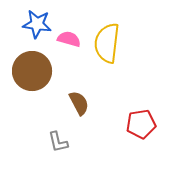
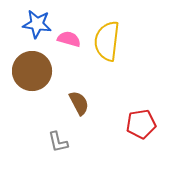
yellow semicircle: moved 2 px up
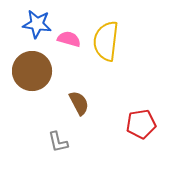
yellow semicircle: moved 1 px left
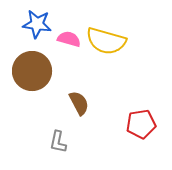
yellow semicircle: rotated 81 degrees counterclockwise
gray L-shape: rotated 25 degrees clockwise
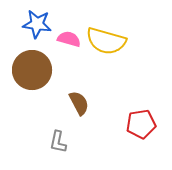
brown circle: moved 1 px up
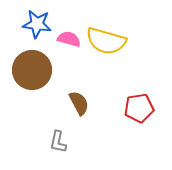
red pentagon: moved 2 px left, 16 px up
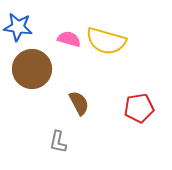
blue star: moved 19 px left, 3 px down
brown circle: moved 1 px up
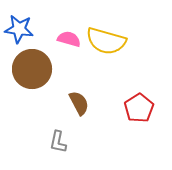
blue star: moved 1 px right, 2 px down
red pentagon: rotated 24 degrees counterclockwise
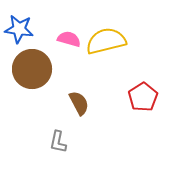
yellow semicircle: rotated 150 degrees clockwise
red pentagon: moved 4 px right, 11 px up
